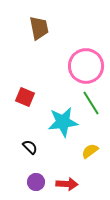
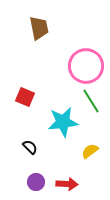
green line: moved 2 px up
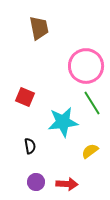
green line: moved 1 px right, 2 px down
black semicircle: moved 1 px up; rotated 35 degrees clockwise
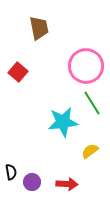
red square: moved 7 px left, 25 px up; rotated 18 degrees clockwise
black semicircle: moved 19 px left, 26 px down
purple circle: moved 4 px left
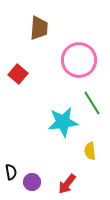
brown trapezoid: rotated 15 degrees clockwise
pink circle: moved 7 px left, 6 px up
red square: moved 2 px down
yellow semicircle: rotated 60 degrees counterclockwise
red arrow: rotated 125 degrees clockwise
